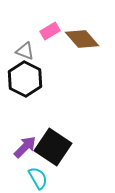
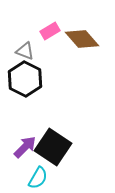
cyan semicircle: rotated 60 degrees clockwise
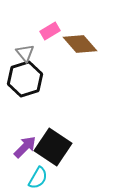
brown diamond: moved 2 px left, 5 px down
gray triangle: moved 2 px down; rotated 30 degrees clockwise
black hexagon: rotated 16 degrees clockwise
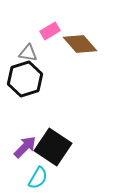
gray triangle: moved 3 px right; rotated 42 degrees counterclockwise
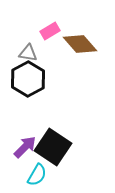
black hexagon: moved 3 px right; rotated 12 degrees counterclockwise
cyan semicircle: moved 1 px left, 3 px up
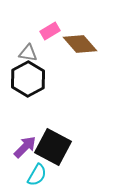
black square: rotated 6 degrees counterclockwise
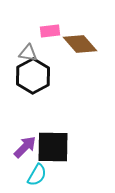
pink rectangle: rotated 24 degrees clockwise
black hexagon: moved 5 px right, 3 px up
black square: rotated 27 degrees counterclockwise
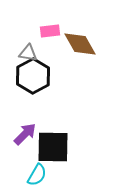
brown diamond: rotated 12 degrees clockwise
purple arrow: moved 13 px up
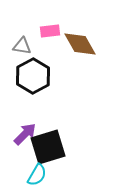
gray triangle: moved 6 px left, 7 px up
black square: moved 5 px left; rotated 18 degrees counterclockwise
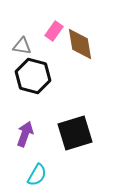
pink rectangle: moved 4 px right; rotated 48 degrees counterclockwise
brown diamond: rotated 20 degrees clockwise
black hexagon: rotated 16 degrees counterclockwise
purple arrow: rotated 25 degrees counterclockwise
black square: moved 27 px right, 14 px up
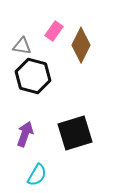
brown diamond: moved 1 px right, 1 px down; rotated 36 degrees clockwise
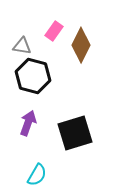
purple arrow: moved 3 px right, 11 px up
